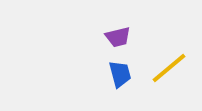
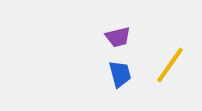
yellow line: moved 1 px right, 3 px up; rotated 15 degrees counterclockwise
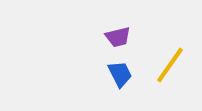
blue trapezoid: rotated 12 degrees counterclockwise
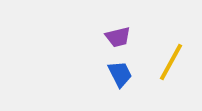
yellow line: moved 1 px right, 3 px up; rotated 6 degrees counterclockwise
